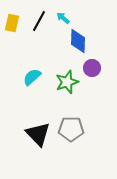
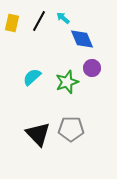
blue diamond: moved 4 px right, 2 px up; rotated 25 degrees counterclockwise
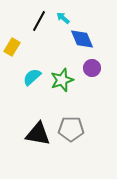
yellow rectangle: moved 24 px down; rotated 18 degrees clockwise
green star: moved 5 px left, 2 px up
black triangle: rotated 36 degrees counterclockwise
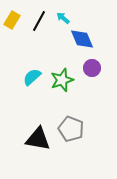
yellow rectangle: moved 27 px up
gray pentagon: rotated 20 degrees clockwise
black triangle: moved 5 px down
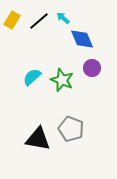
black line: rotated 20 degrees clockwise
green star: rotated 30 degrees counterclockwise
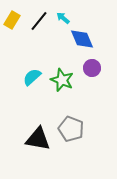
black line: rotated 10 degrees counterclockwise
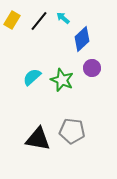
blue diamond: rotated 70 degrees clockwise
gray pentagon: moved 1 px right, 2 px down; rotated 15 degrees counterclockwise
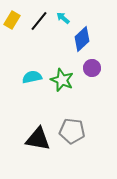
cyan semicircle: rotated 30 degrees clockwise
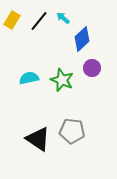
cyan semicircle: moved 3 px left, 1 px down
black triangle: rotated 24 degrees clockwise
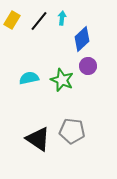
cyan arrow: moved 1 px left; rotated 56 degrees clockwise
purple circle: moved 4 px left, 2 px up
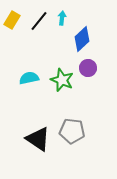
purple circle: moved 2 px down
